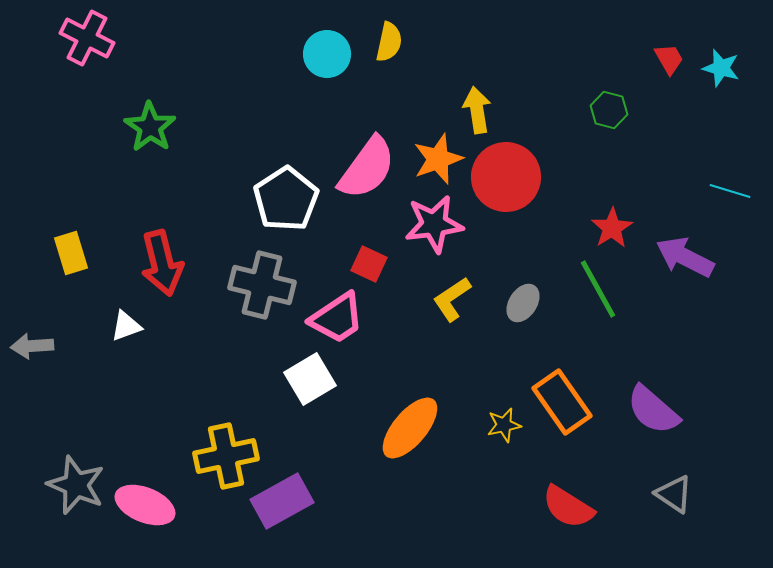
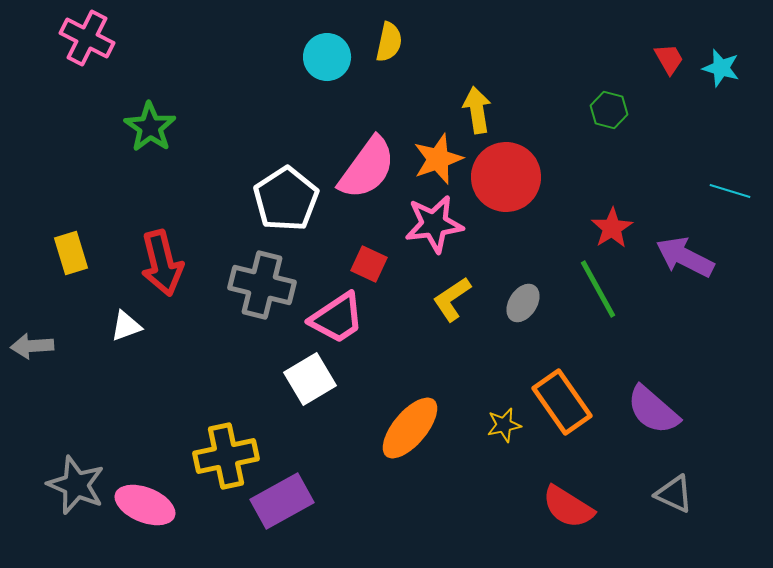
cyan circle: moved 3 px down
gray triangle: rotated 9 degrees counterclockwise
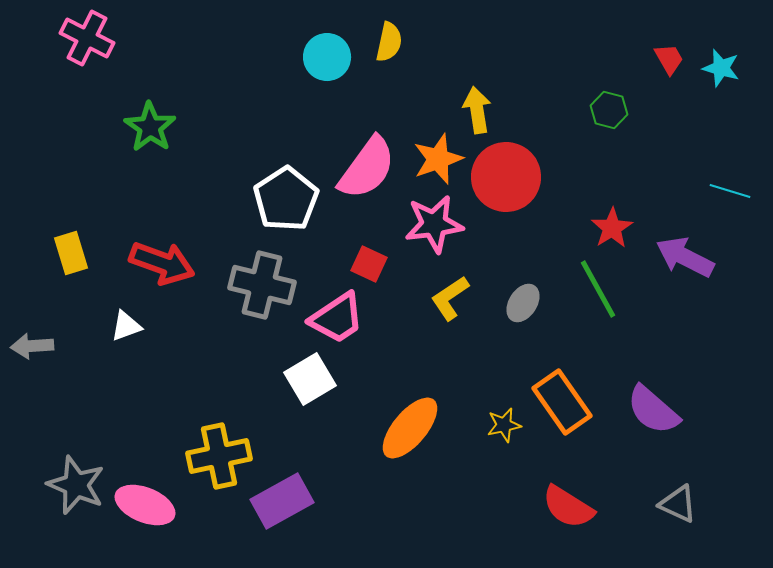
red arrow: rotated 56 degrees counterclockwise
yellow L-shape: moved 2 px left, 1 px up
yellow cross: moved 7 px left
gray triangle: moved 4 px right, 10 px down
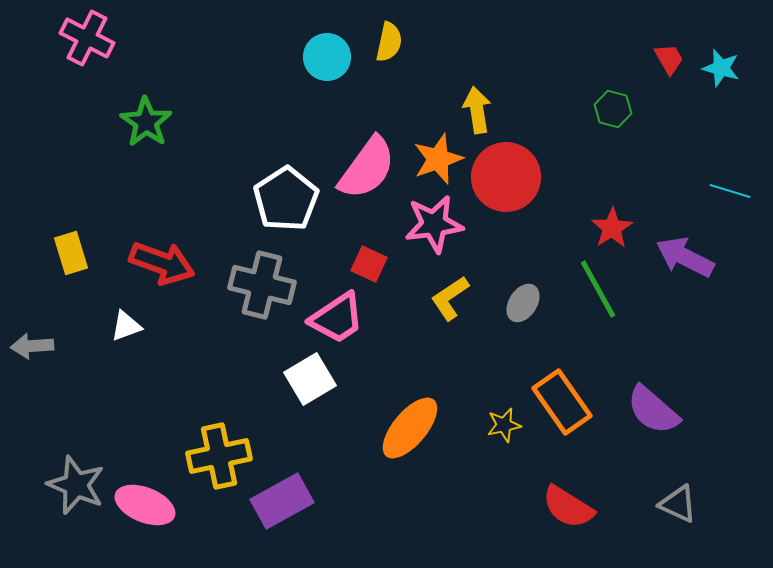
green hexagon: moved 4 px right, 1 px up
green star: moved 4 px left, 5 px up
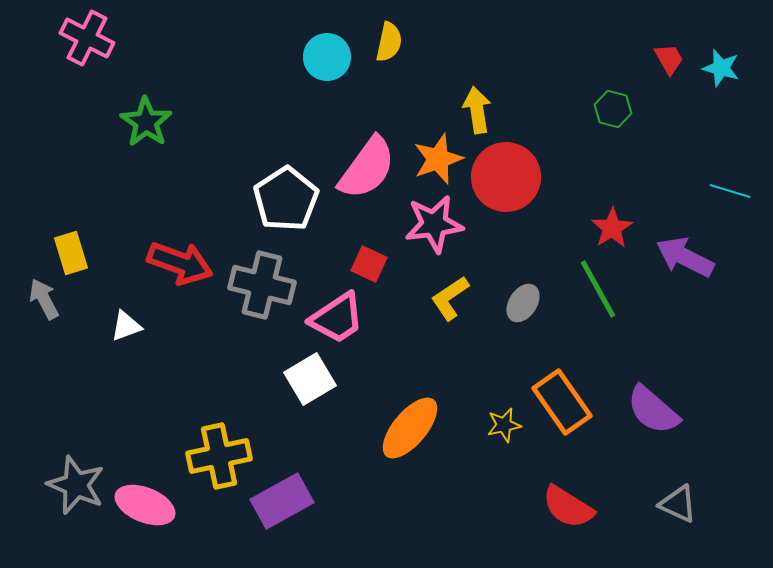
red arrow: moved 18 px right
gray arrow: moved 12 px right, 47 px up; rotated 66 degrees clockwise
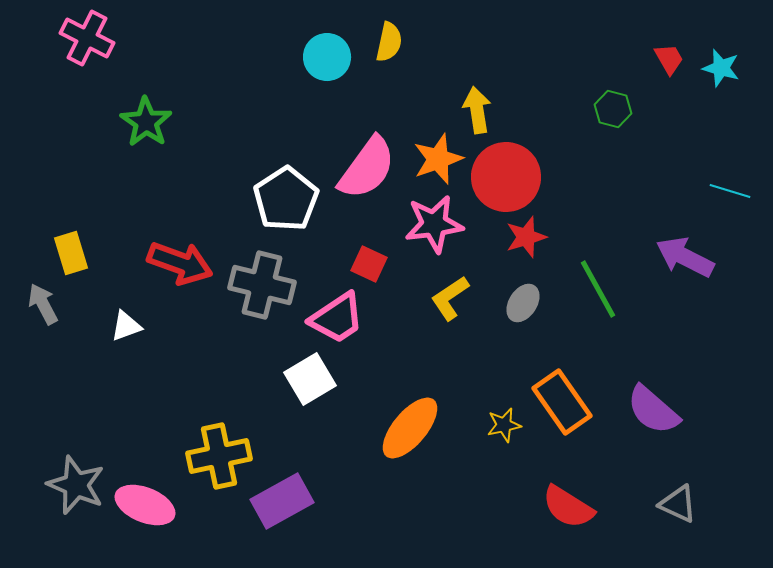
red star: moved 86 px left, 9 px down; rotated 15 degrees clockwise
gray arrow: moved 1 px left, 5 px down
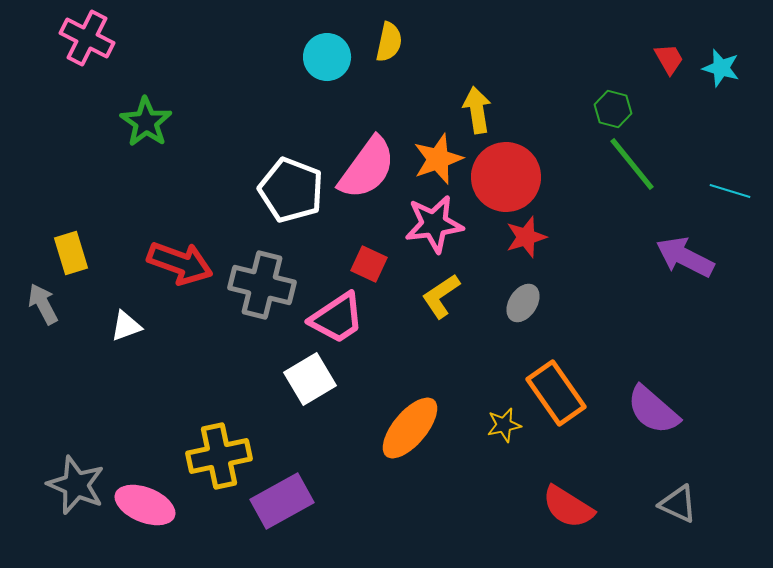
white pentagon: moved 5 px right, 9 px up; rotated 18 degrees counterclockwise
green line: moved 34 px right, 125 px up; rotated 10 degrees counterclockwise
yellow L-shape: moved 9 px left, 2 px up
orange rectangle: moved 6 px left, 9 px up
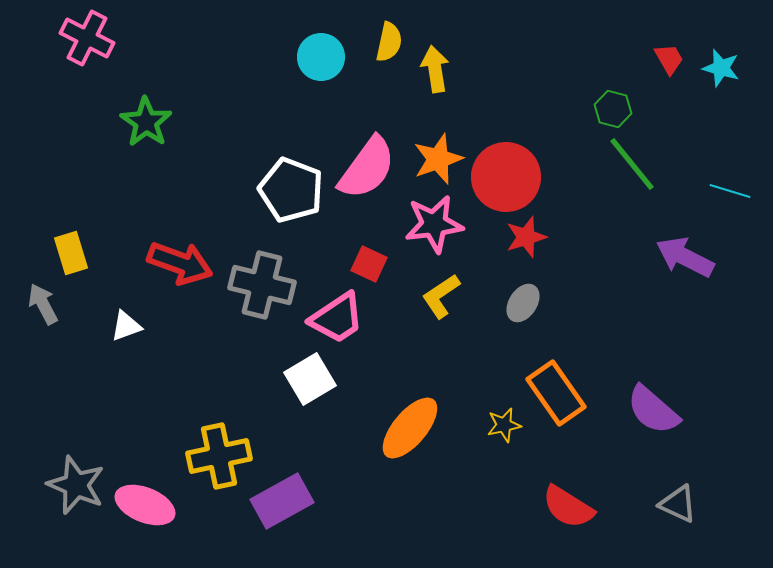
cyan circle: moved 6 px left
yellow arrow: moved 42 px left, 41 px up
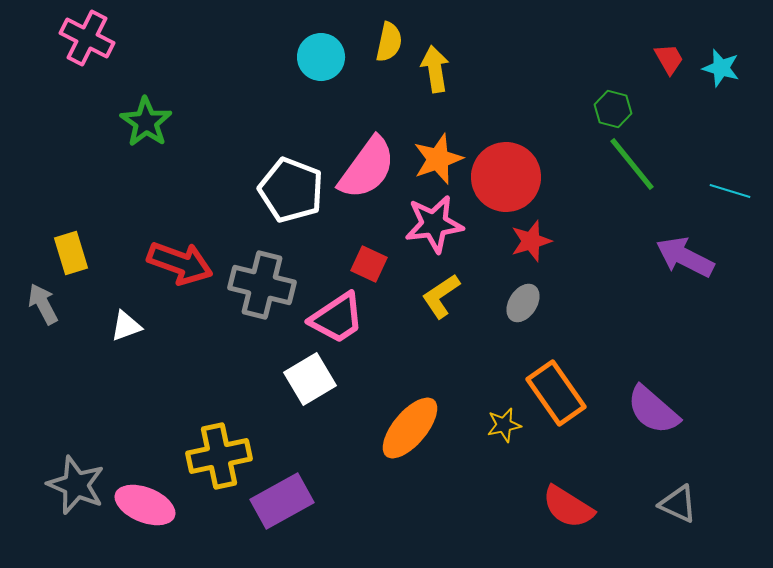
red star: moved 5 px right, 4 px down
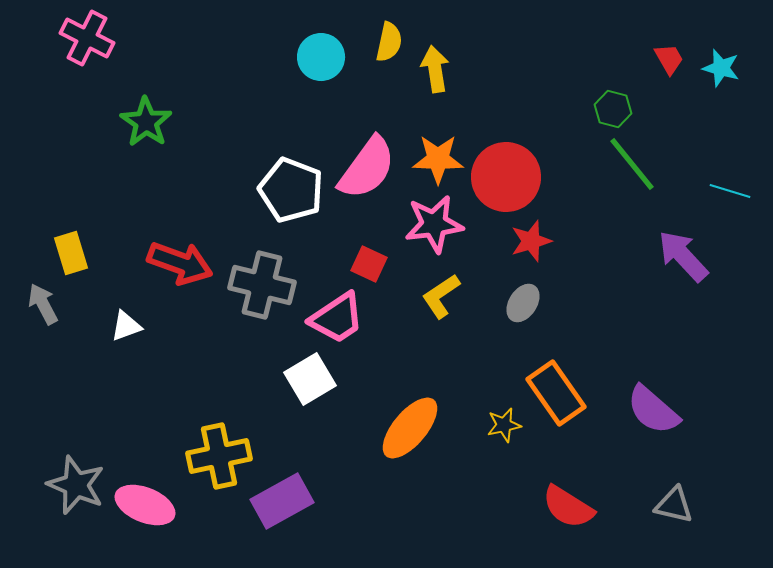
orange star: rotated 21 degrees clockwise
purple arrow: moved 2 px left, 1 px up; rotated 20 degrees clockwise
gray triangle: moved 4 px left, 1 px down; rotated 12 degrees counterclockwise
